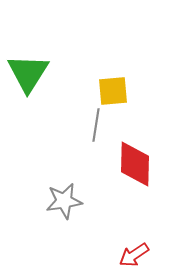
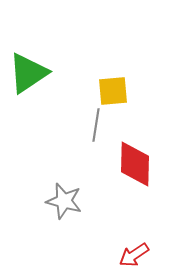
green triangle: rotated 24 degrees clockwise
gray star: rotated 24 degrees clockwise
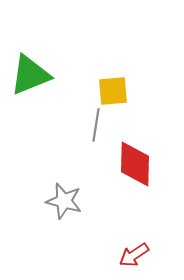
green triangle: moved 2 px right, 2 px down; rotated 12 degrees clockwise
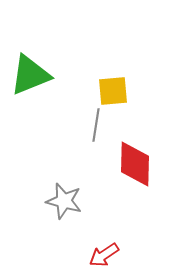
red arrow: moved 30 px left
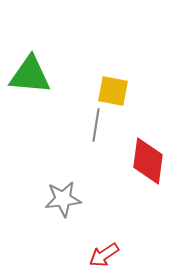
green triangle: rotated 27 degrees clockwise
yellow square: rotated 16 degrees clockwise
red diamond: moved 13 px right, 3 px up; rotated 6 degrees clockwise
gray star: moved 1 px left, 2 px up; rotated 21 degrees counterclockwise
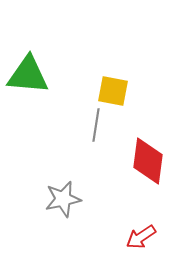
green triangle: moved 2 px left
gray star: rotated 6 degrees counterclockwise
red arrow: moved 37 px right, 18 px up
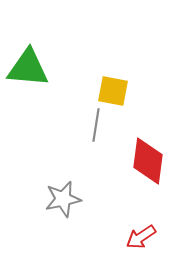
green triangle: moved 7 px up
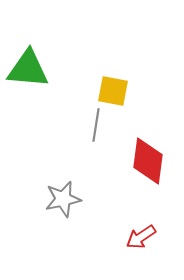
green triangle: moved 1 px down
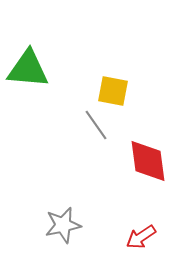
gray line: rotated 44 degrees counterclockwise
red diamond: rotated 15 degrees counterclockwise
gray star: moved 26 px down
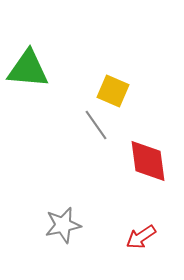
yellow square: rotated 12 degrees clockwise
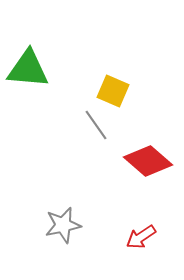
red diamond: rotated 42 degrees counterclockwise
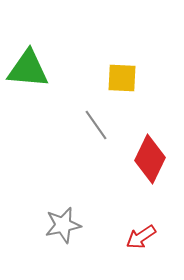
yellow square: moved 9 px right, 13 px up; rotated 20 degrees counterclockwise
red diamond: moved 2 px right, 2 px up; rotated 75 degrees clockwise
